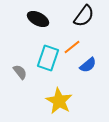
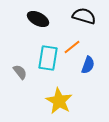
black semicircle: rotated 110 degrees counterclockwise
cyan rectangle: rotated 10 degrees counterclockwise
blue semicircle: rotated 30 degrees counterclockwise
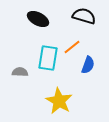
gray semicircle: rotated 49 degrees counterclockwise
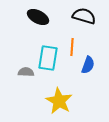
black ellipse: moved 2 px up
orange line: rotated 48 degrees counterclockwise
gray semicircle: moved 6 px right
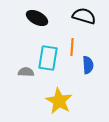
black ellipse: moved 1 px left, 1 px down
blue semicircle: rotated 24 degrees counterclockwise
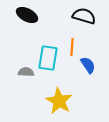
black ellipse: moved 10 px left, 3 px up
blue semicircle: rotated 30 degrees counterclockwise
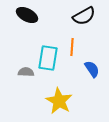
black semicircle: rotated 135 degrees clockwise
blue semicircle: moved 4 px right, 4 px down
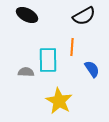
cyan rectangle: moved 2 px down; rotated 10 degrees counterclockwise
